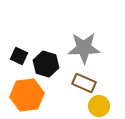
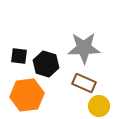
black square: rotated 18 degrees counterclockwise
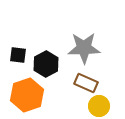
black square: moved 1 px left, 1 px up
black hexagon: rotated 15 degrees clockwise
brown rectangle: moved 2 px right
orange hexagon: rotated 12 degrees counterclockwise
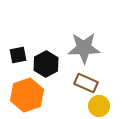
black square: rotated 18 degrees counterclockwise
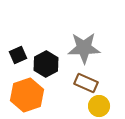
black square: rotated 12 degrees counterclockwise
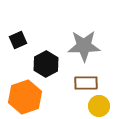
gray star: moved 2 px up
black square: moved 15 px up
brown rectangle: rotated 25 degrees counterclockwise
orange hexagon: moved 2 px left, 2 px down
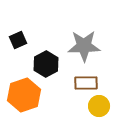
orange hexagon: moved 1 px left, 2 px up
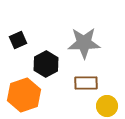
gray star: moved 3 px up
yellow circle: moved 8 px right
